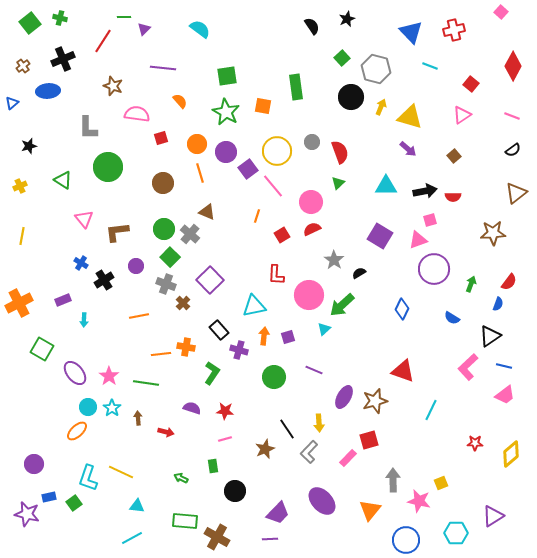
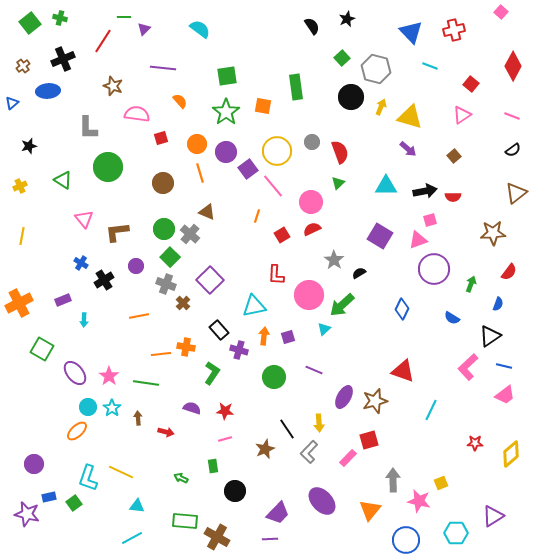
green star at (226, 112): rotated 8 degrees clockwise
red semicircle at (509, 282): moved 10 px up
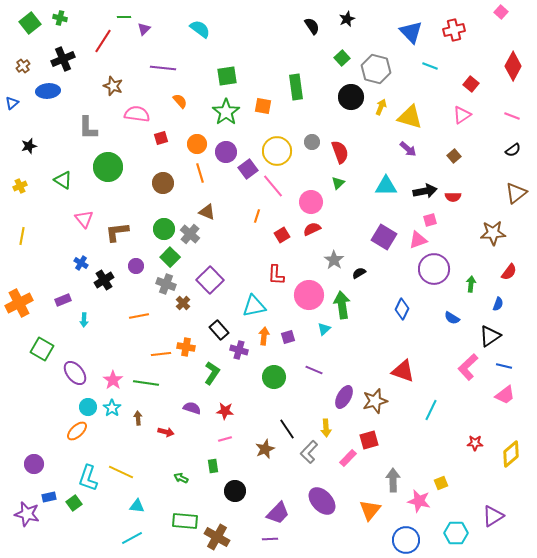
purple square at (380, 236): moved 4 px right, 1 px down
green arrow at (471, 284): rotated 14 degrees counterclockwise
green arrow at (342, 305): rotated 124 degrees clockwise
pink star at (109, 376): moved 4 px right, 4 px down
yellow arrow at (319, 423): moved 7 px right, 5 px down
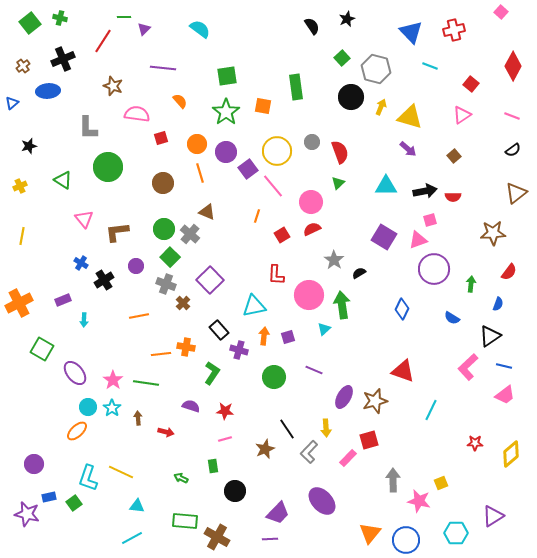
purple semicircle at (192, 408): moved 1 px left, 2 px up
orange triangle at (370, 510): moved 23 px down
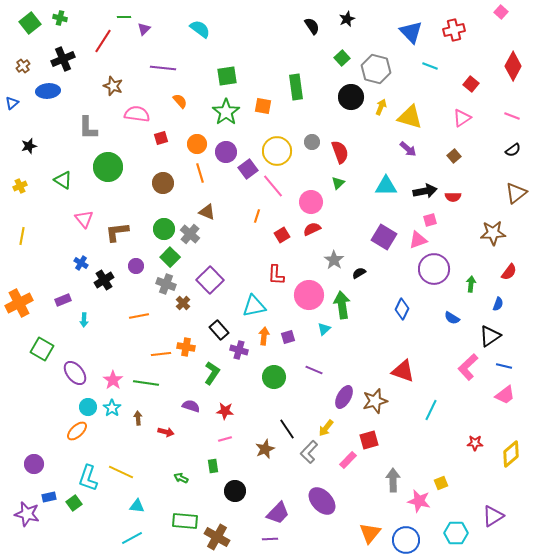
pink triangle at (462, 115): moved 3 px down
yellow arrow at (326, 428): rotated 42 degrees clockwise
pink rectangle at (348, 458): moved 2 px down
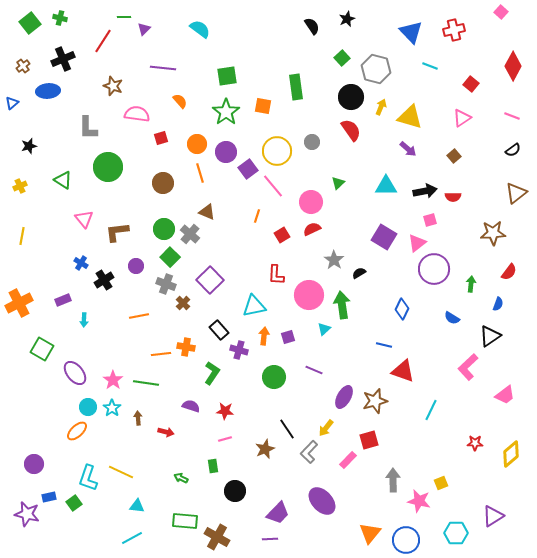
red semicircle at (340, 152): moved 11 px right, 22 px up; rotated 15 degrees counterclockwise
pink triangle at (418, 240): moved 1 px left, 3 px down; rotated 18 degrees counterclockwise
blue line at (504, 366): moved 120 px left, 21 px up
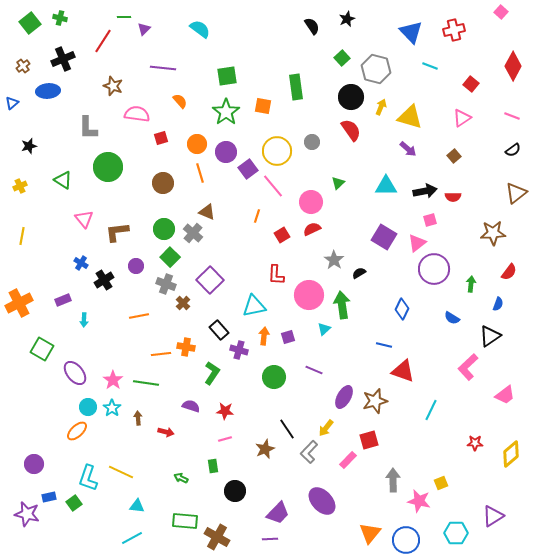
gray cross at (190, 234): moved 3 px right, 1 px up
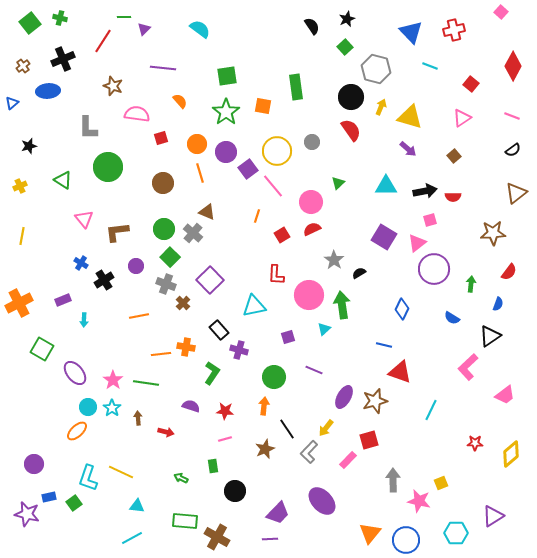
green square at (342, 58): moved 3 px right, 11 px up
orange arrow at (264, 336): moved 70 px down
red triangle at (403, 371): moved 3 px left, 1 px down
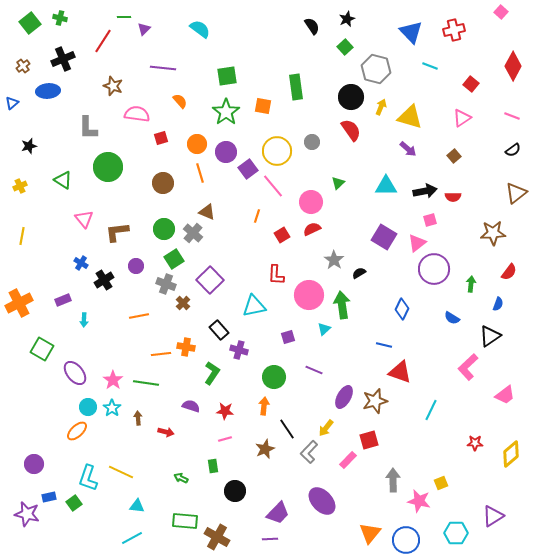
green square at (170, 257): moved 4 px right, 2 px down; rotated 12 degrees clockwise
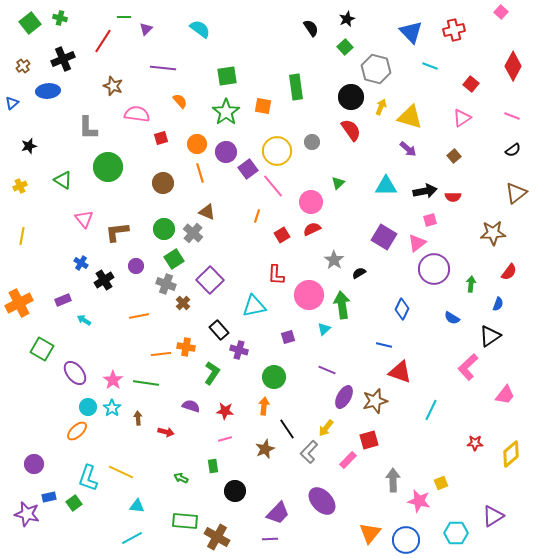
black semicircle at (312, 26): moved 1 px left, 2 px down
purple triangle at (144, 29): moved 2 px right
cyan arrow at (84, 320): rotated 120 degrees clockwise
purple line at (314, 370): moved 13 px right
pink trapezoid at (505, 395): rotated 15 degrees counterclockwise
